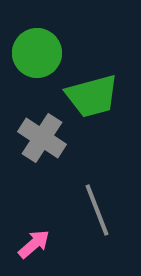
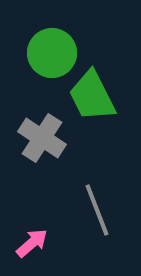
green circle: moved 15 px right
green trapezoid: rotated 78 degrees clockwise
pink arrow: moved 2 px left, 1 px up
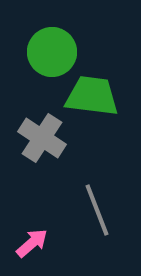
green circle: moved 1 px up
green trapezoid: rotated 124 degrees clockwise
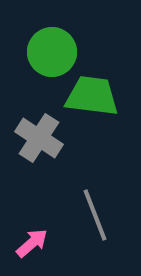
gray cross: moved 3 px left
gray line: moved 2 px left, 5 px down
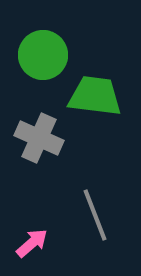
green circle: moved 9 px left, 3 px down
green trapezoid: moved 3 px right
gray cross: rotated 9 degrees counterclockwise
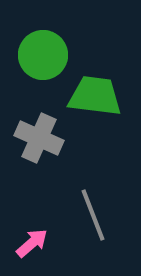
gray line: moved 2 px left
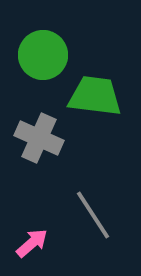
gray line: rotated 12 degrees counterclockwise
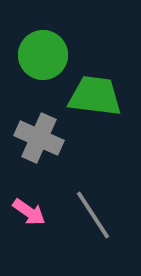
pink arrow: moved 3 px left, 31 px up; rotated 76 degrees clockwise
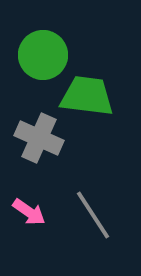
green trapezoid: moved 8 px left
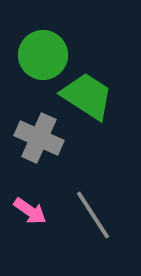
green trapezoid: rotated 26 degrees clockwise
pink arrow: moved 1 px right, 1 px up
